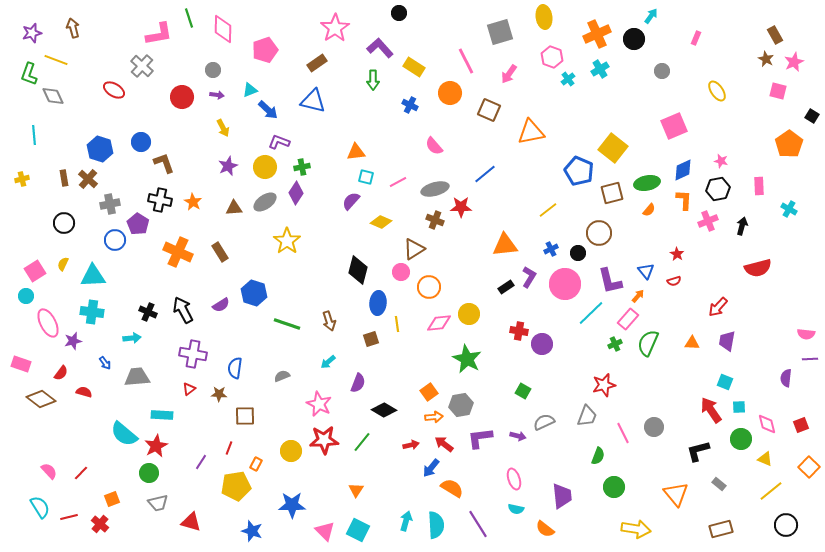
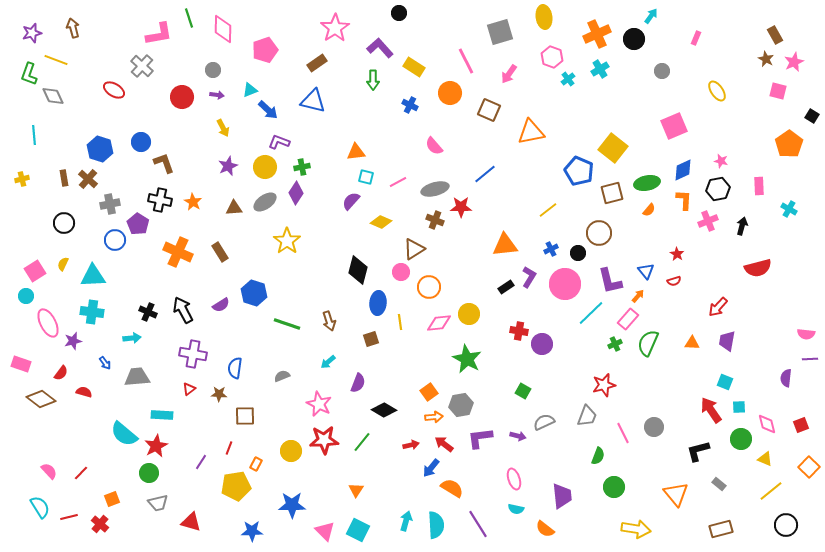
yellow line at (397, 324): moved 3 px right, 2 px up
blue star at (252, 531): rotated 20 degrees counterclockwise
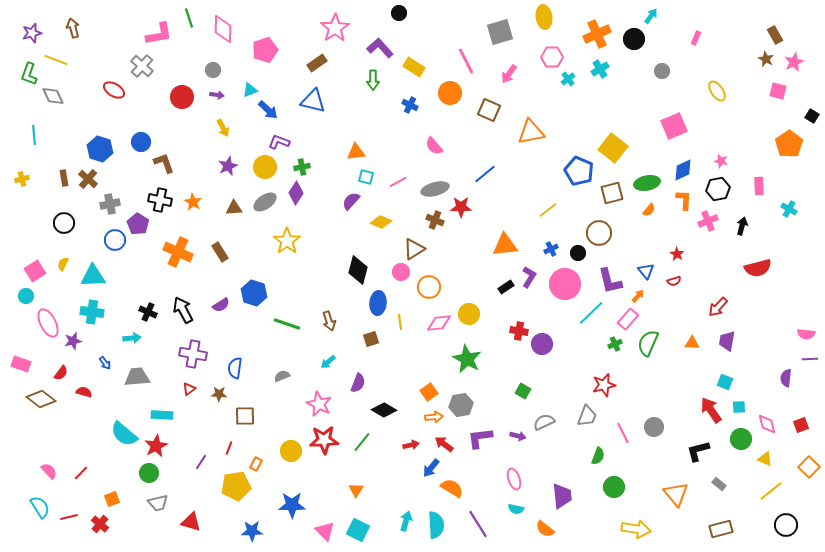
pink hexagon at (552, 57): rotated 20 degrees counterclockwise
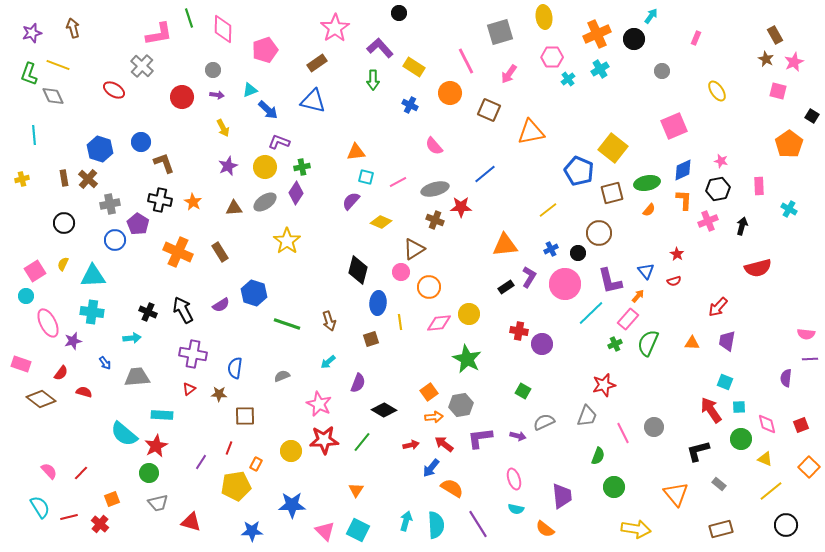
yellow line at (56, 60): moved 2 px right, 5 px down
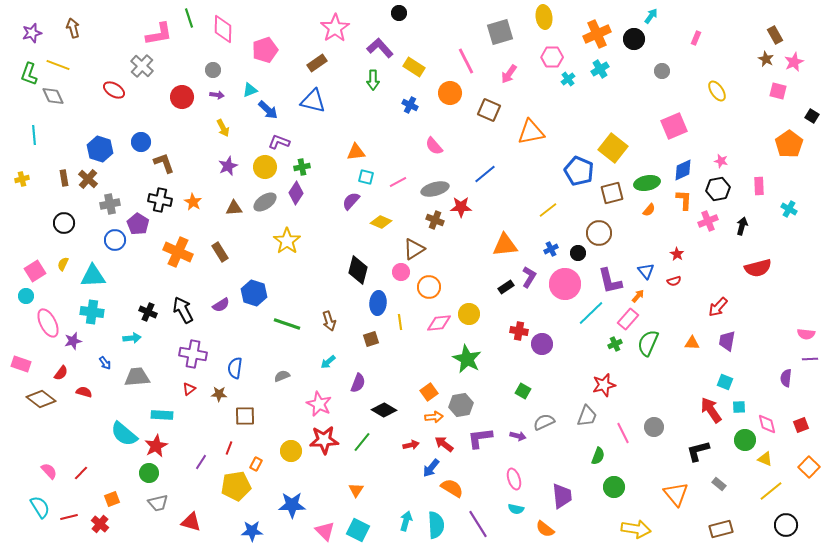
green circle at (741, 439): moved 4 px right, 1 px down
